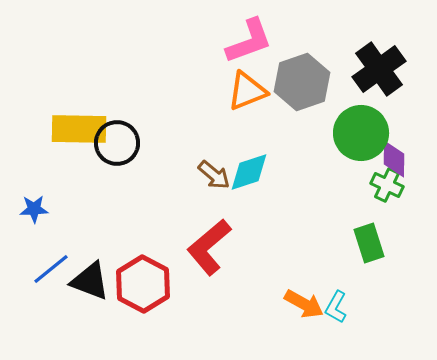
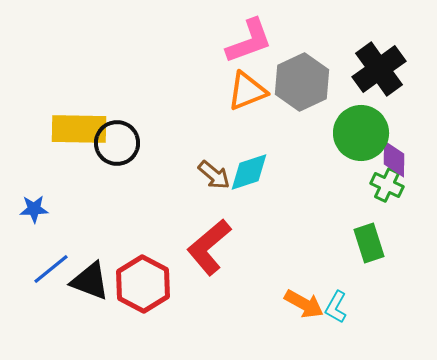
gray hexagon: rotated 6 degrees counterclockwise
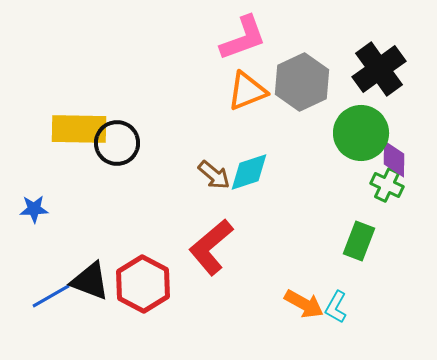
pink L-shape: moved 6 px left, 3 px up
green rectangle: moved 10 px left, 2 px up; rotated 39 degrees clockwise
red L-shape: moved 2 px right
blue line: moved 27 px down; rotated 9 degrees clockwise
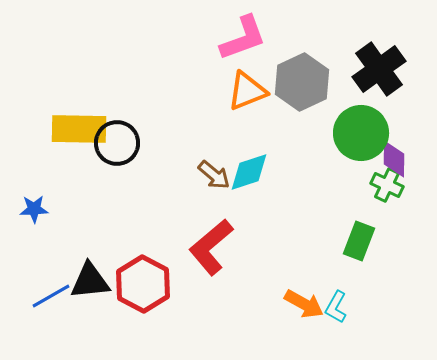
black triangle: rotated 27 degrees counterclockwise
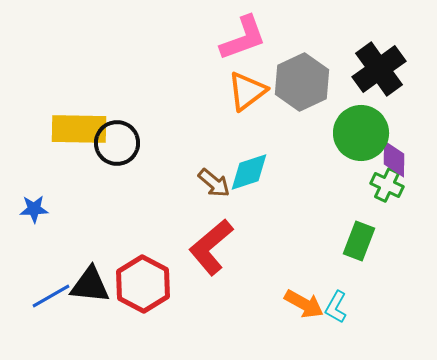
orange triangle: rotated 15 degrees counterclockwise
brown arrow: moved 8 px down
black triangle: moved 4 px down; rotated 12 degrees clockwise
